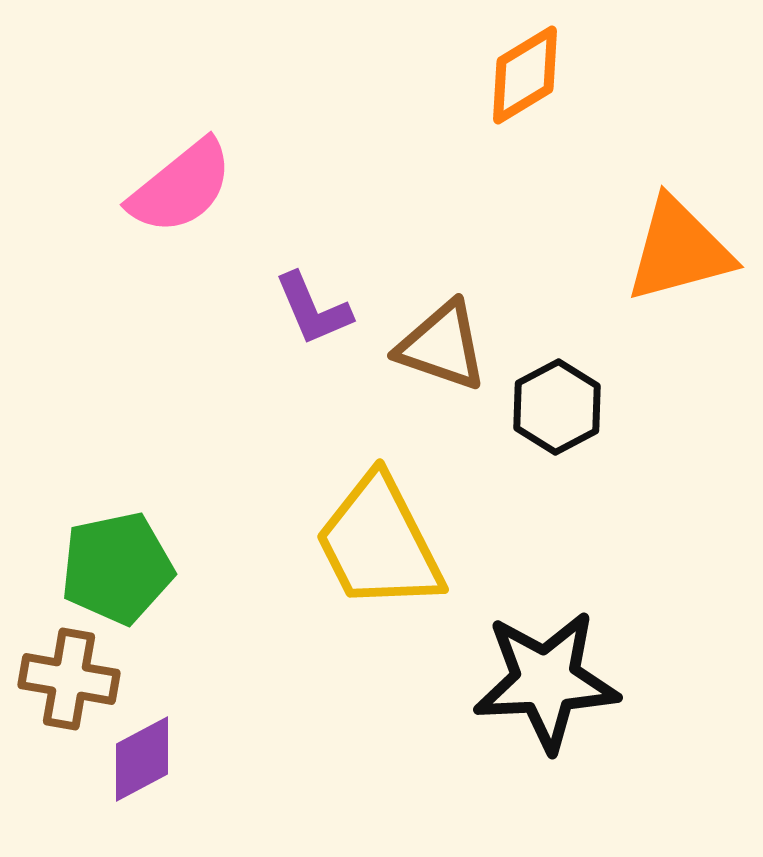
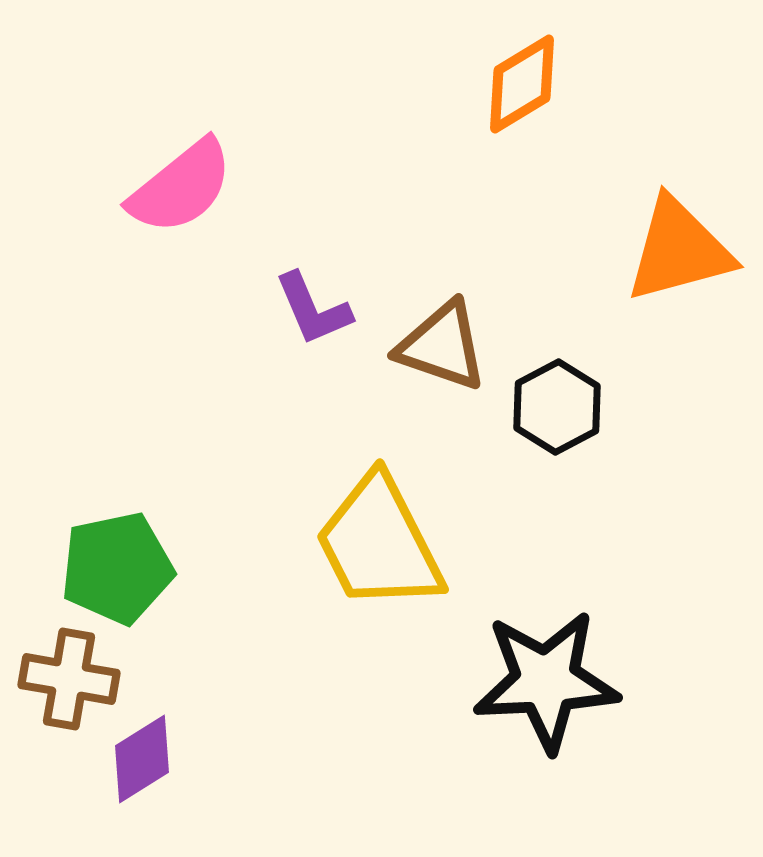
orange diamond: moved 3 px left, 9 px down
purple diamond: rotated 4 degrees counterclockwise
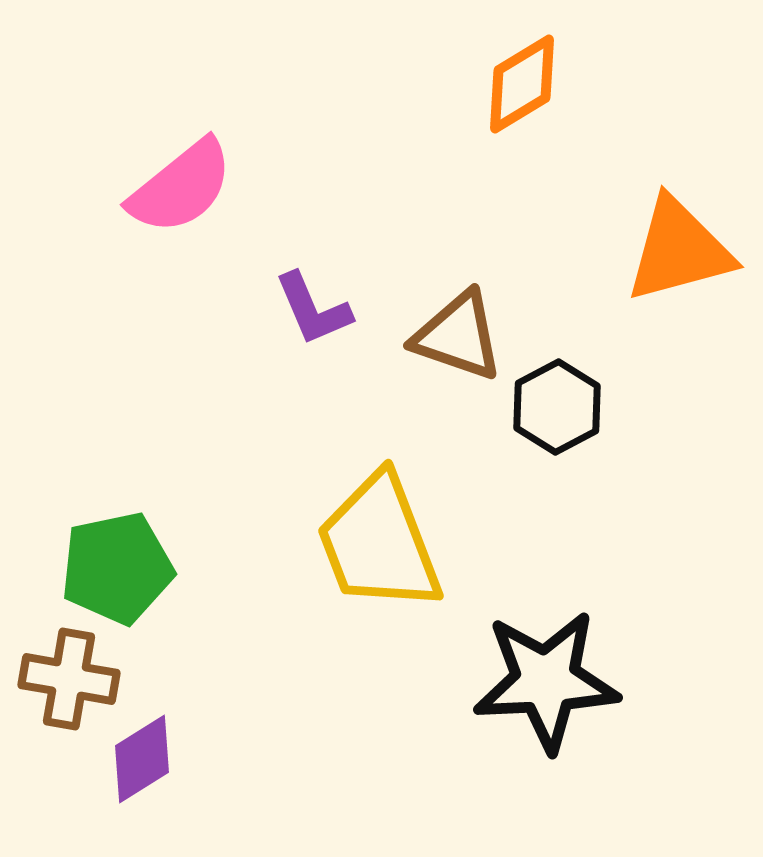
brown triangle: moved 16 px right, 10 px up
yellow trapezoid: rotated 6 degrees clockwise
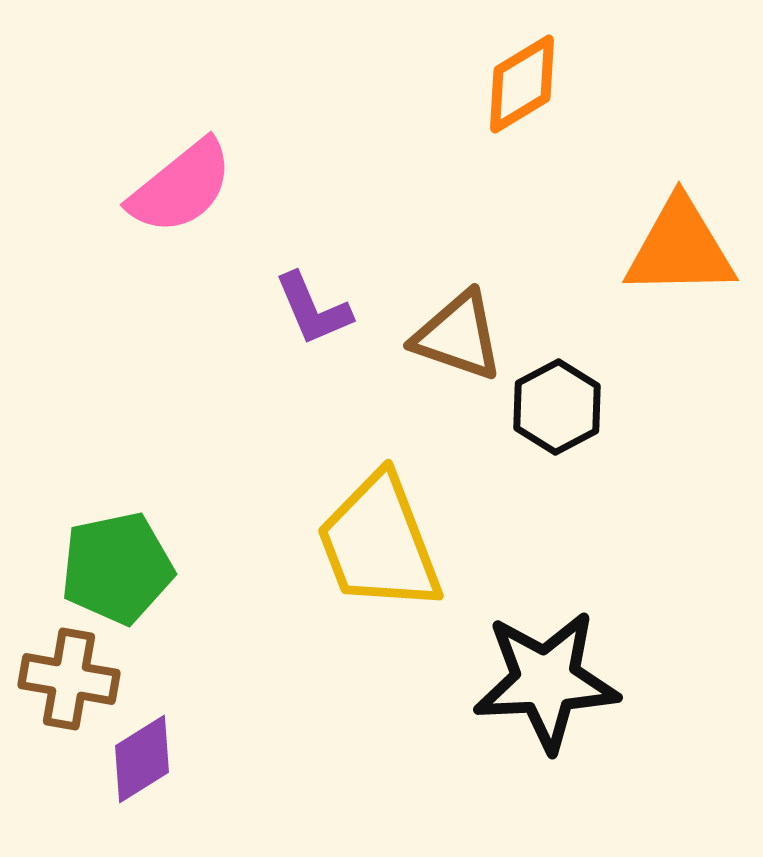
orange triangle: moved 1 px right, 2 px up; rotated 14 degrees clockwise
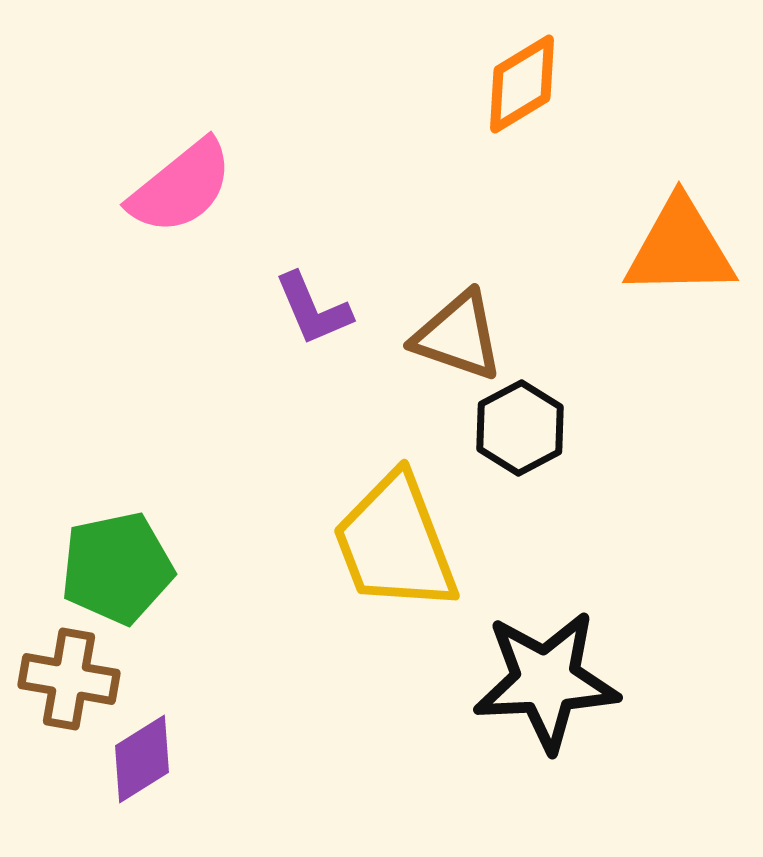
black hexagon: moved 37 px left, 21 px down
yellow trapezoid: moved 16 px right
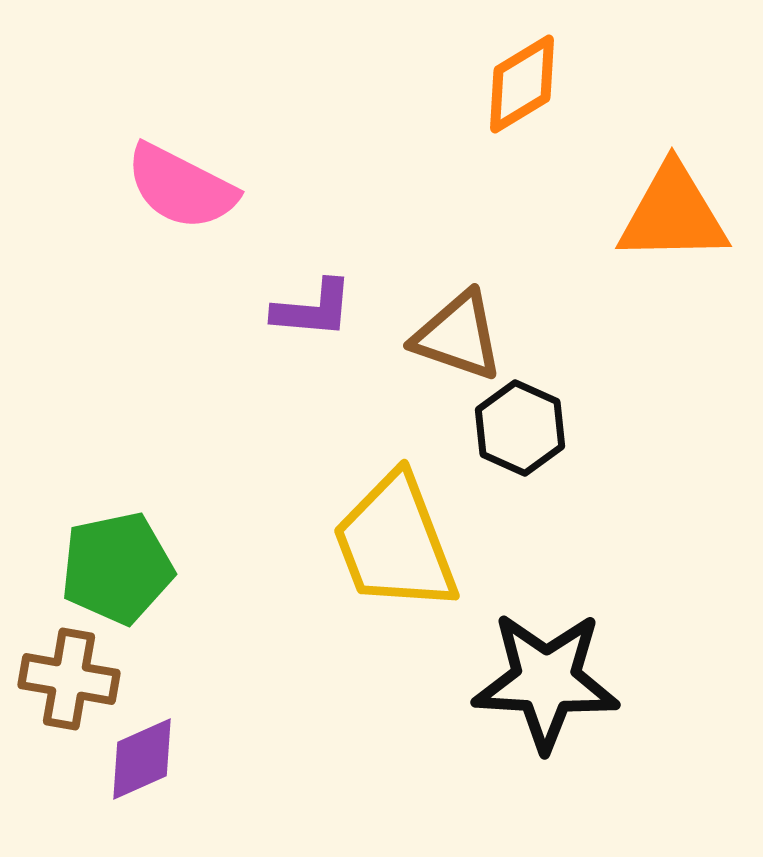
pink semicircle: rotated 66 degrees clockwise
orange triangle: moved 7 px left, 34 px up
purple L-shape: rotated 62 degrees counterclockwise
black hexagon: rotated 8 degrees counterclockwise
black star: rotated 6 degrees clockwise
purple diamond: rotated 8 degrees clockwise
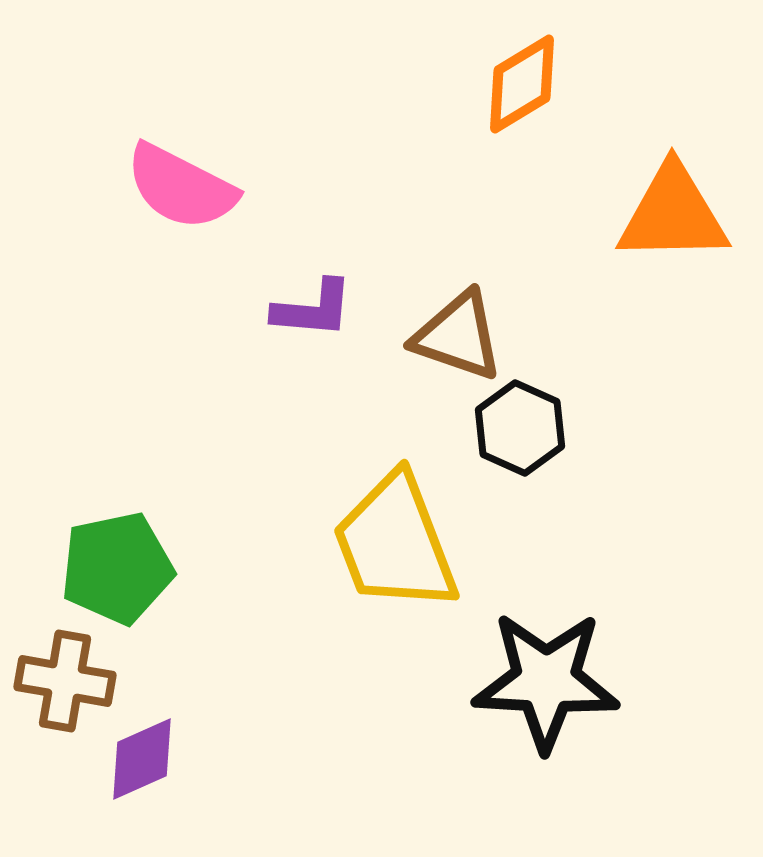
brown cross: moved 4 px left, 2 px down
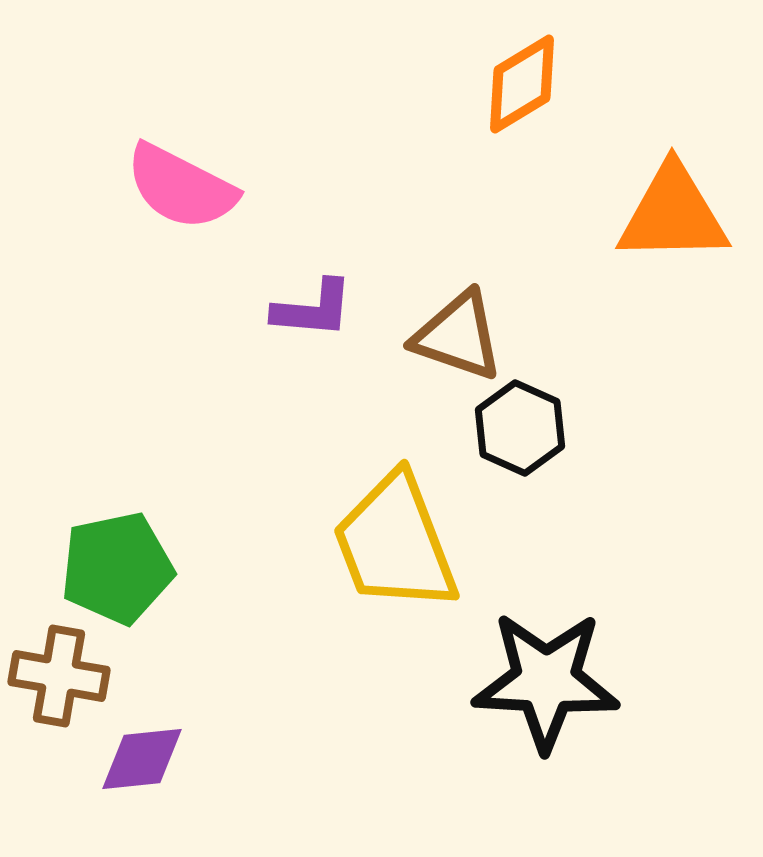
brown cross: moved 6 px left, 5 px up
purple diamond: rotated 18 degrees clockwise
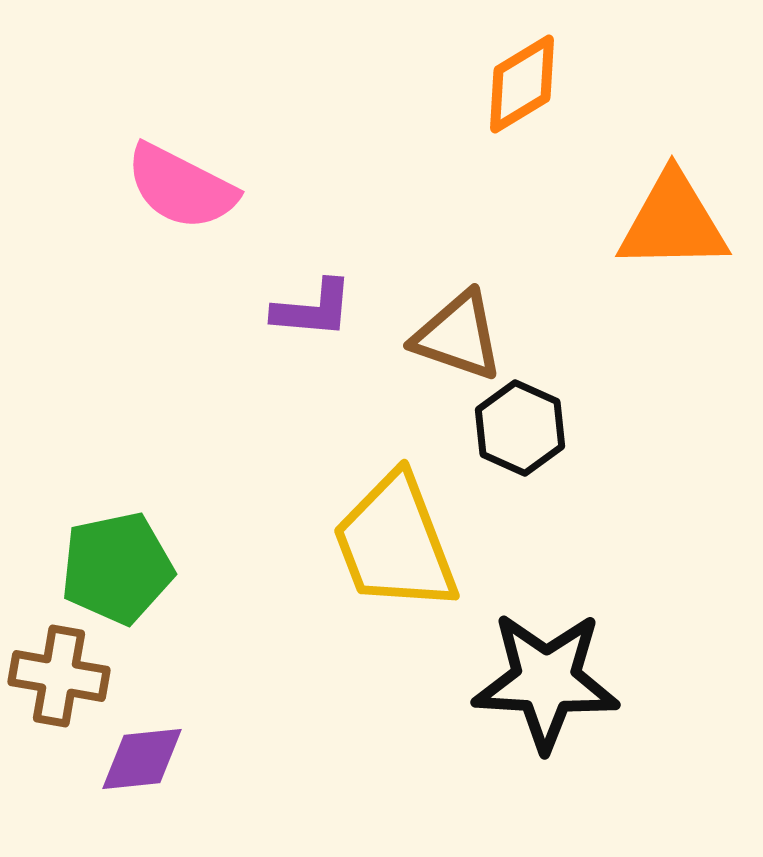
orange triangle: moved 8 px down
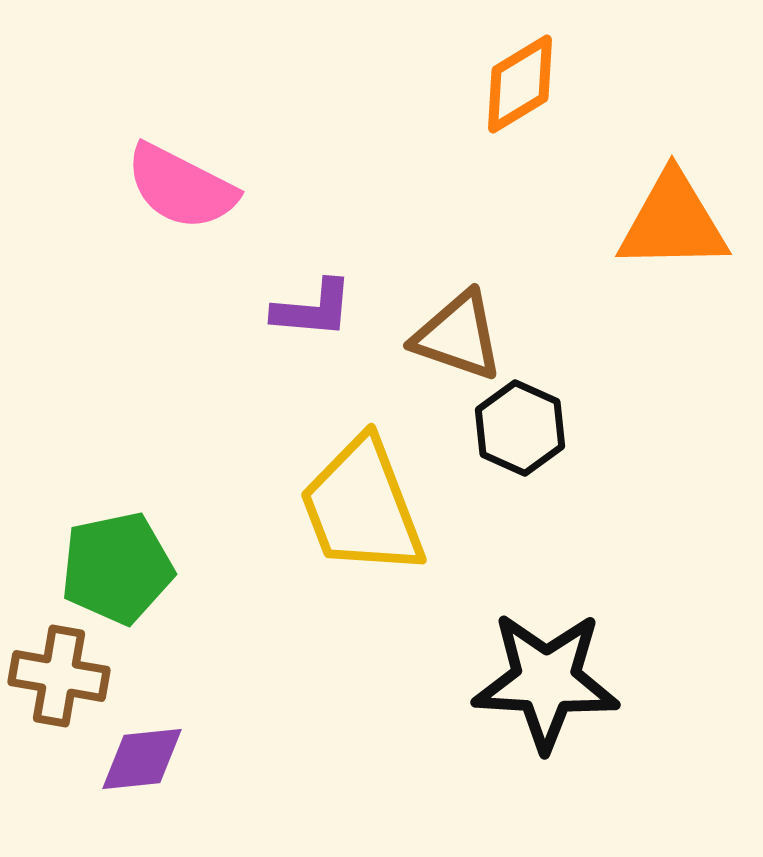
orange diamond: moved 2 px left
yellow trapezoid: moved 33 px left, 36 px up
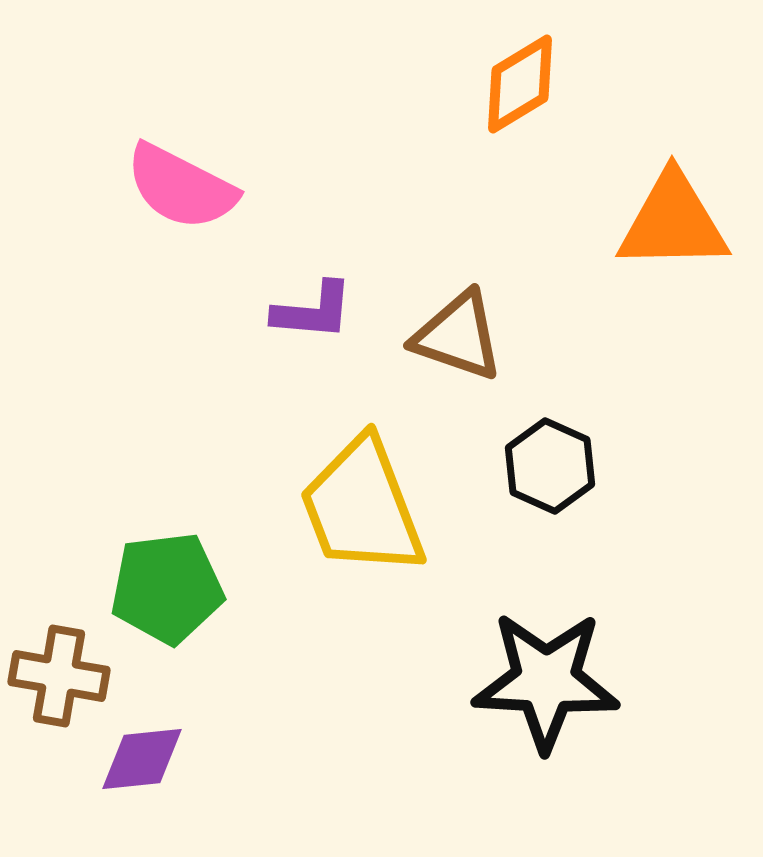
purple L-shape: moved 2 px down
black hexagon: moved 30 px right, 38 px down
green pentagon: moved 50 px right, 20 px down; rotated 5 degrees clockwise
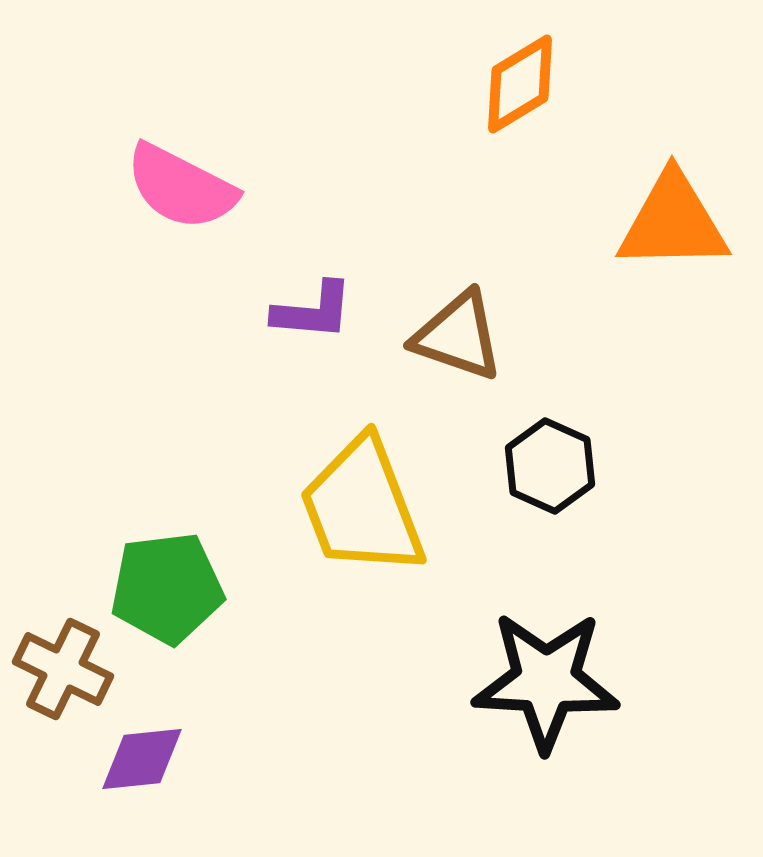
brown cross: moved 4 px right, 7 px up; rotated 16 degrees clockwise
